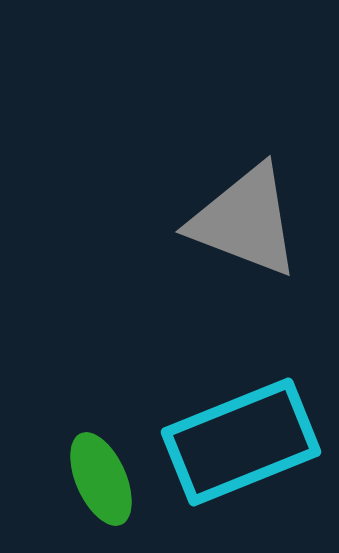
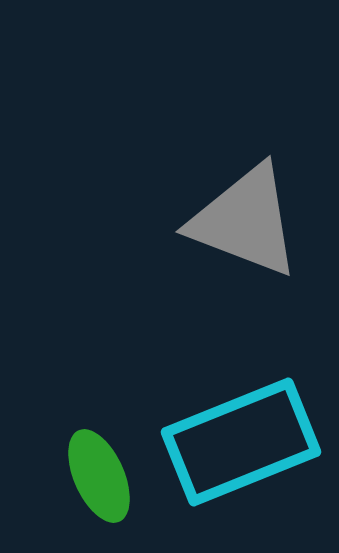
green ellipse: moved 2 px left, 3 px up
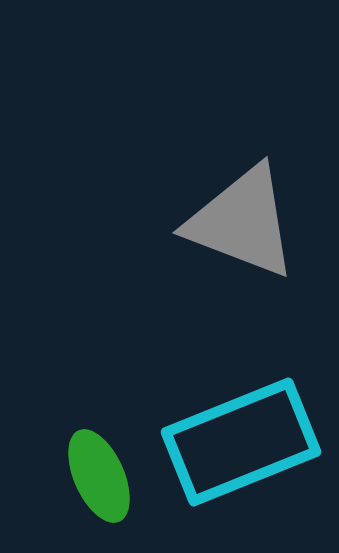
gray triangle: moved 3 px left, 1 px down
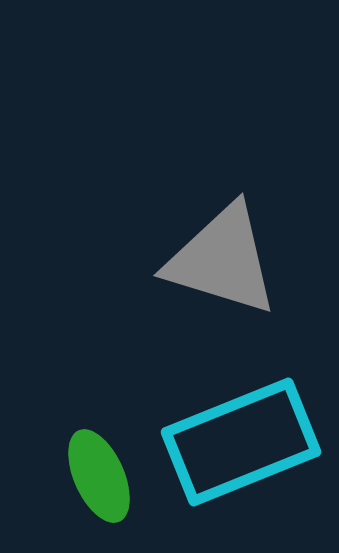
gray triangle: moved 20 px left, 38 px down; rotated 4 degrees counterclockwise
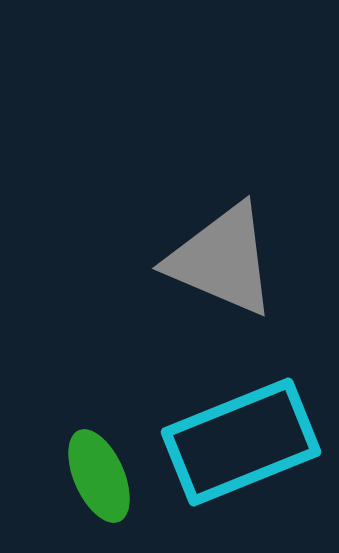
gray triangle: rotated 6 degrees clockwise
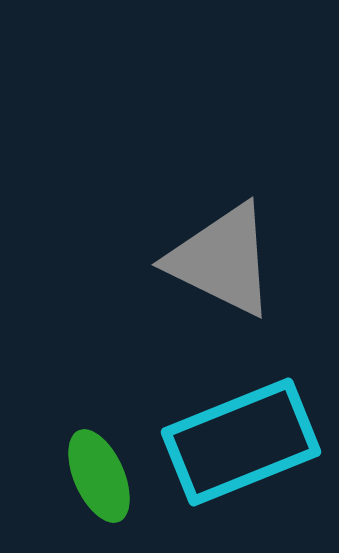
gray triangle: rotated 3 degrees clockwise
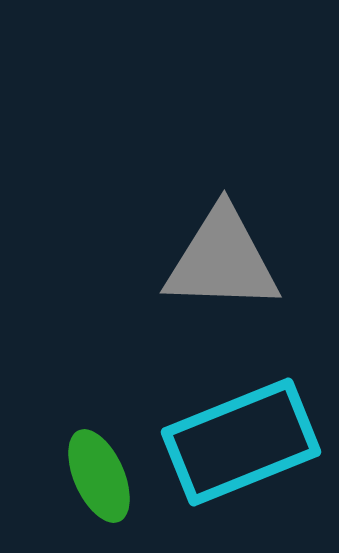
gray triangle: rotated 24 degrees counterclockwise
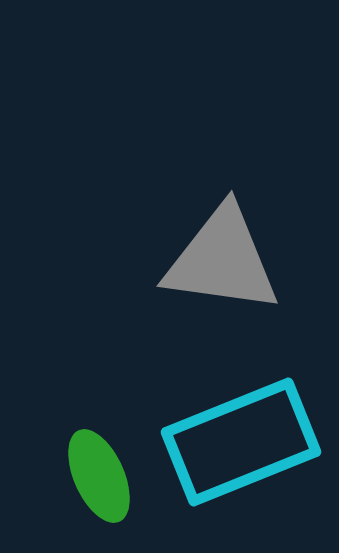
gray triangle: rotated 6 degrees clockwise
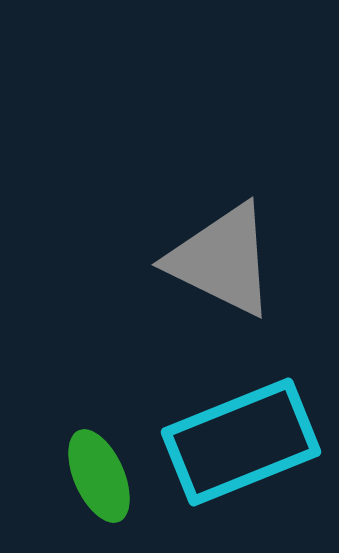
gray triangle: rotated 18 degrees clockwise
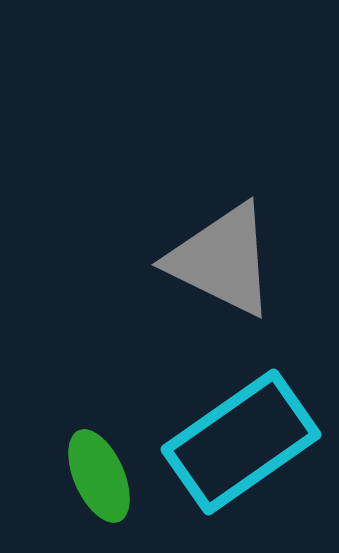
cyan rectangle: rotated 13 degrees counterclockwise
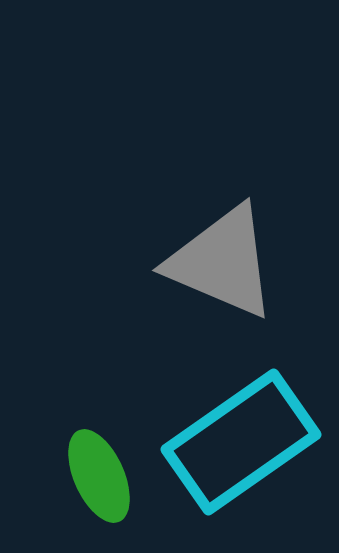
gray triangle: moved 2 px down; rotated 3 degrees counterclockwise
